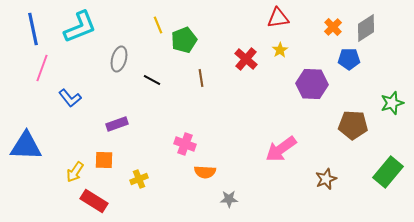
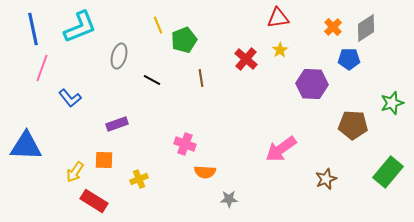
gray ellipse: moved 3 px up
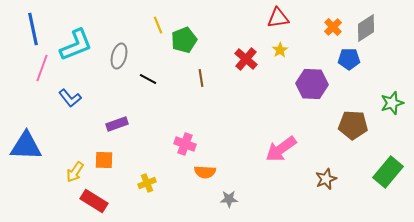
cyan L-shape: moved 4 px left, 18 px down
black line: moved 4 px left, 1 px up
yellow cross: moved 8 px right, 4 px down
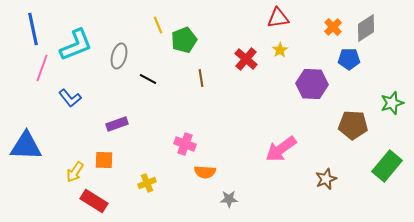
green rectangle: moved 1 px left, 6 px up
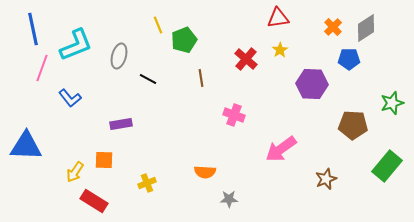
purple rectangle: moved 4 px right; rotated 10 degrees clockwise
pink cross: moved 49 px right, 29 px up
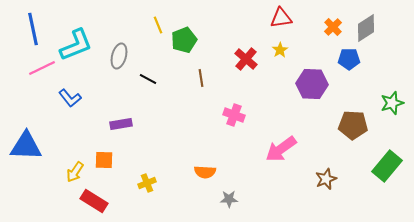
red triangle: moved 3 px right
pink line: rotated 44 degrees clockwise
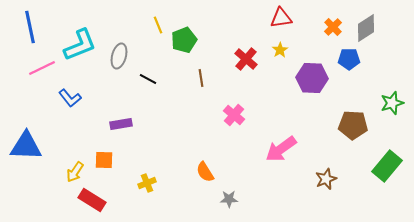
blue line: moved 3 px left, 2 px up
cyan L-shape: moved 4 px right
purple hexagon: moved 6 px up
pink cross: rotated 20 degrees clockwise
orange semicircle: rotated 55 degrees clockwise
red rectangle: moved 2 px left, 1 px up
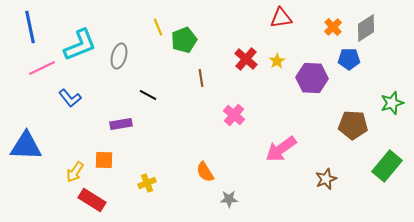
yellow line: moved 2 px down
yellow star: moved 3 px left, 11 px down
black line: moved 16 px down
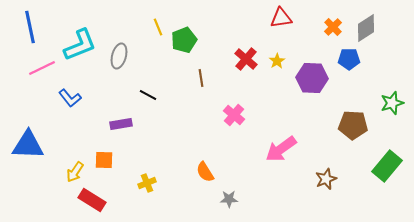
blue triangle: moved 2 px right, 1 px up
